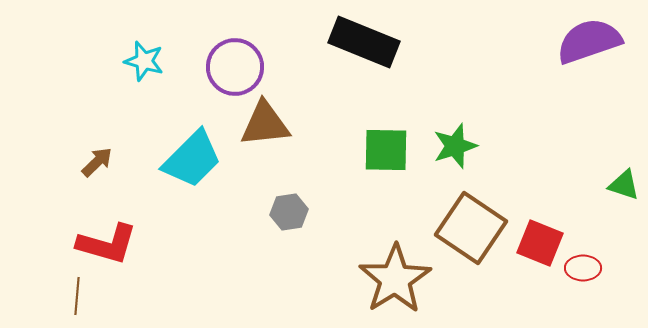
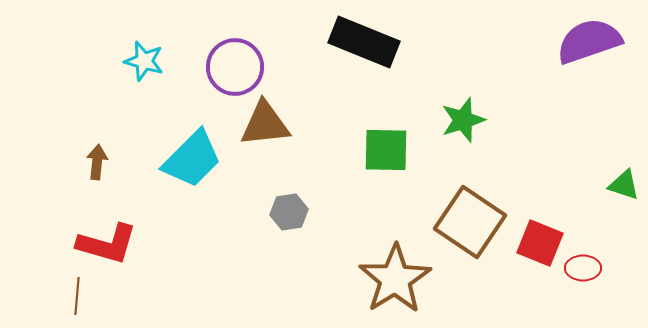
green star: moved 8 px right, 26 px up
brown arrow: rotated 40 degrees counterclockwise
brown square: moved 1 px left, 6 px up
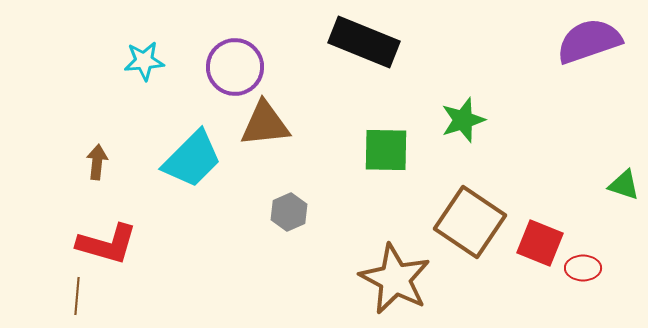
cyan star: rotated 21 degrees counterclockwise
gray hexagon: rotated 15 degrees counterclockwise
brown star: rotated 12 degrees counterclockwise
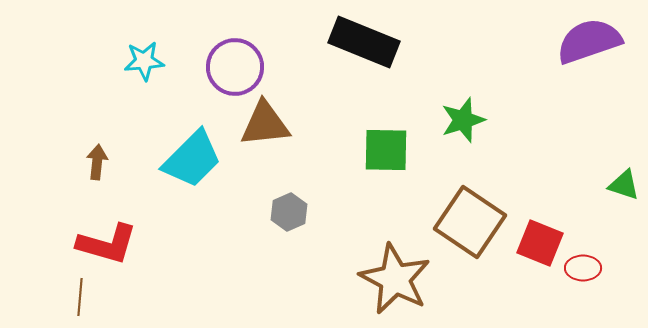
brown line: moved 3 px right, 1 px down
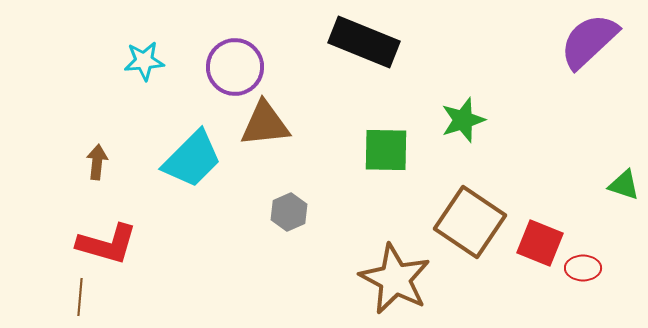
purple semicircle: rotated 24 degrees counterclockwise
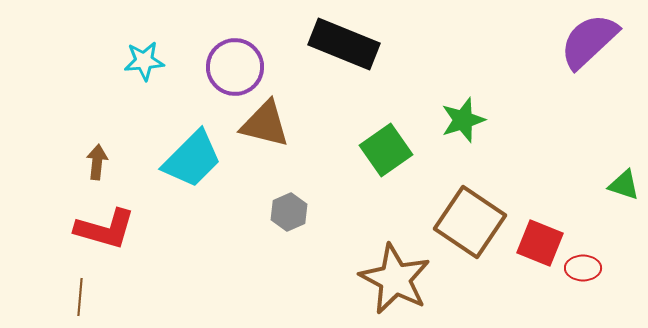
black rectangle: moved 20 px left, 2 px down
brown triangle: rotated 20 degrees clockwise
green square: rotated 36 degrees counterclockwise
red L-shape: moved 2 px left, 15 px up
